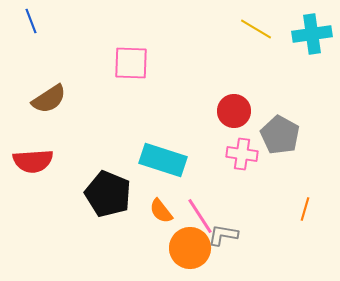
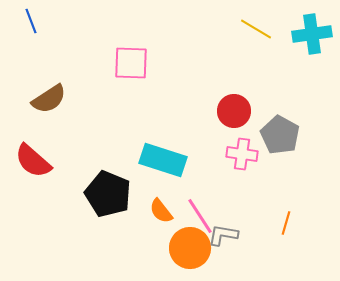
red semicircle: rotated 45 degrees clockwise
orange line: moved 19 px left, 14 px down
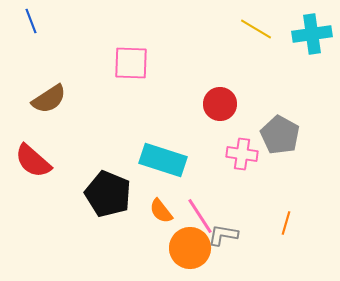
red circle: moved 14 px left, 7 px up
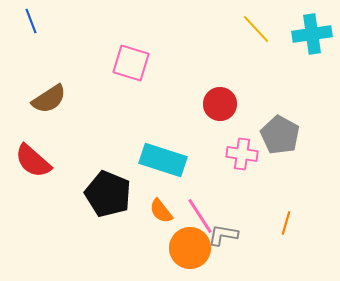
yellow line: rotated 16 degrees clockwise
pink square: rotated 15 degrees clockwise
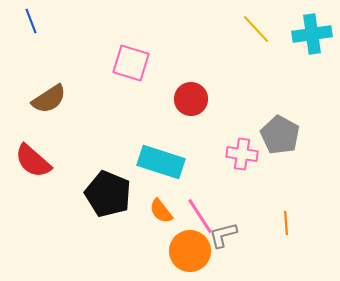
red circle: moved 29 px left, 5 px up
cyan rectangle: moved 2 px left, 2 px down
orange line: rotated 20 degrees counterclockwise
gray L-shape: rotated 24 degrees counterclockwise
orange circle: moved 3 px down
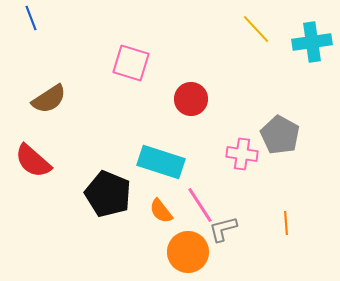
blue line: moved 3 px up
cyan cross: moved 8 px down
pink line: moved 11 px up
gray L-shape: moved 6 px up
orange circle: moved 2 px left, 1 px down
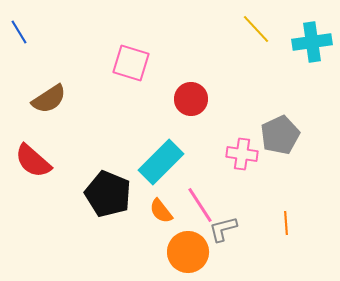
blue line: moved 12 px left, 14 px down; rotated 10 degrees counterclockwise
gray pentagon: rotated 18 degrees clockwise
cyan rectangle: rotated 63 degrees counterclockwise
